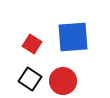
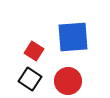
red square: moved 2 px right, 7 px down
red circle: moved 5 px right
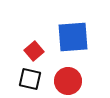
red square: rotated 18 degrees clockwise
black square: rotated 20 degrees counterclockwise
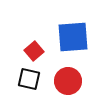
black square: moved 1 px left
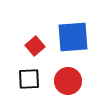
red square: moved 1 px right, 5 px up
black square: rotated 15 degrees counterclockwise
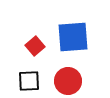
black square: moved 2 px down
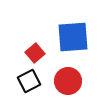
red square: moved 7 px down
black square: rotated 25 degrees counterclockwise
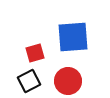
red square: rotated 24 degrees clockwise
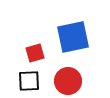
blue square: rotated 8 degrees counterclockwise
black square: rotated 25 degrees clockwise
